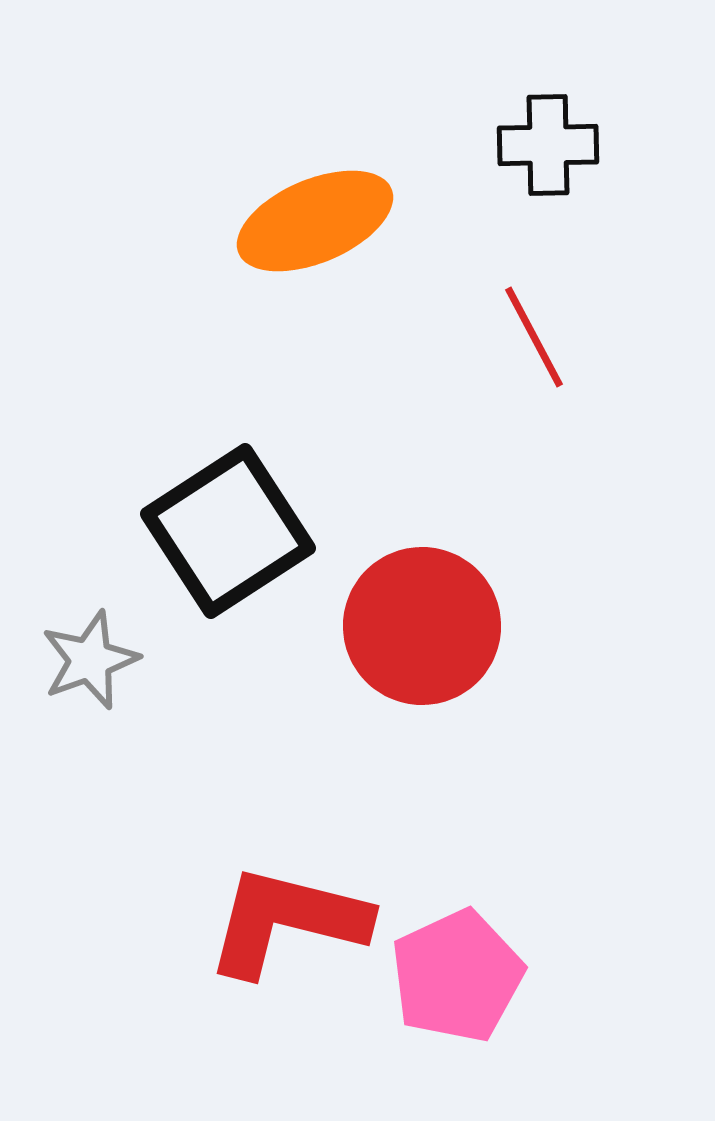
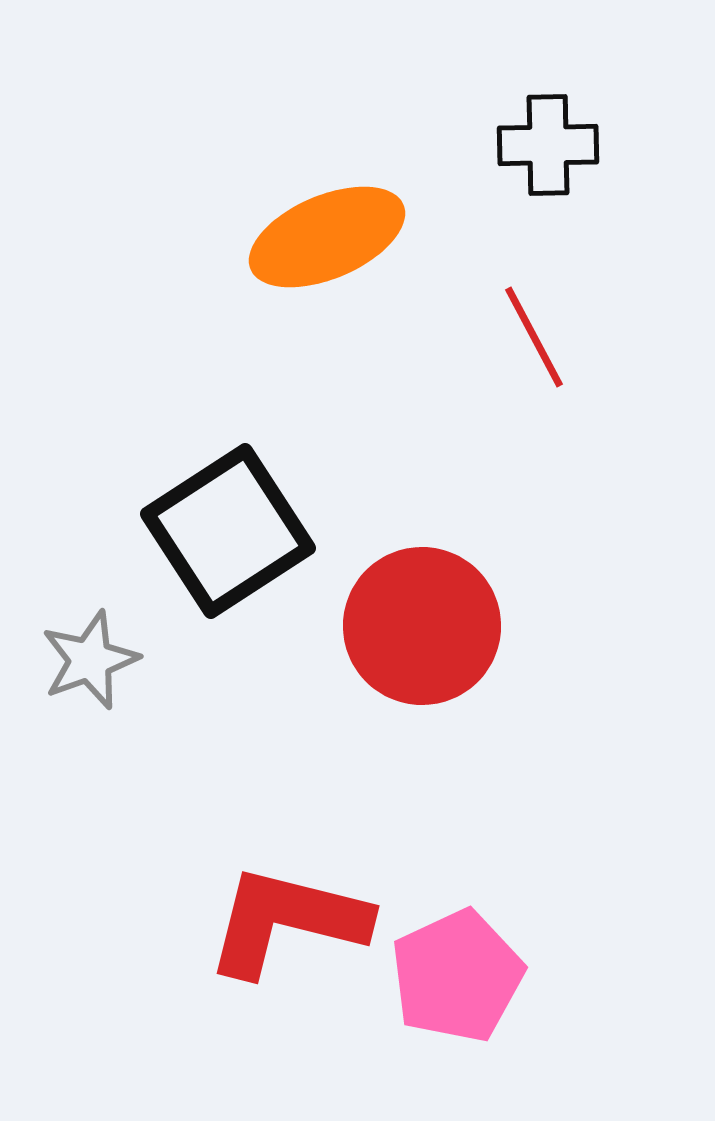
orange ellipse: moved 12 px right, 16 px down
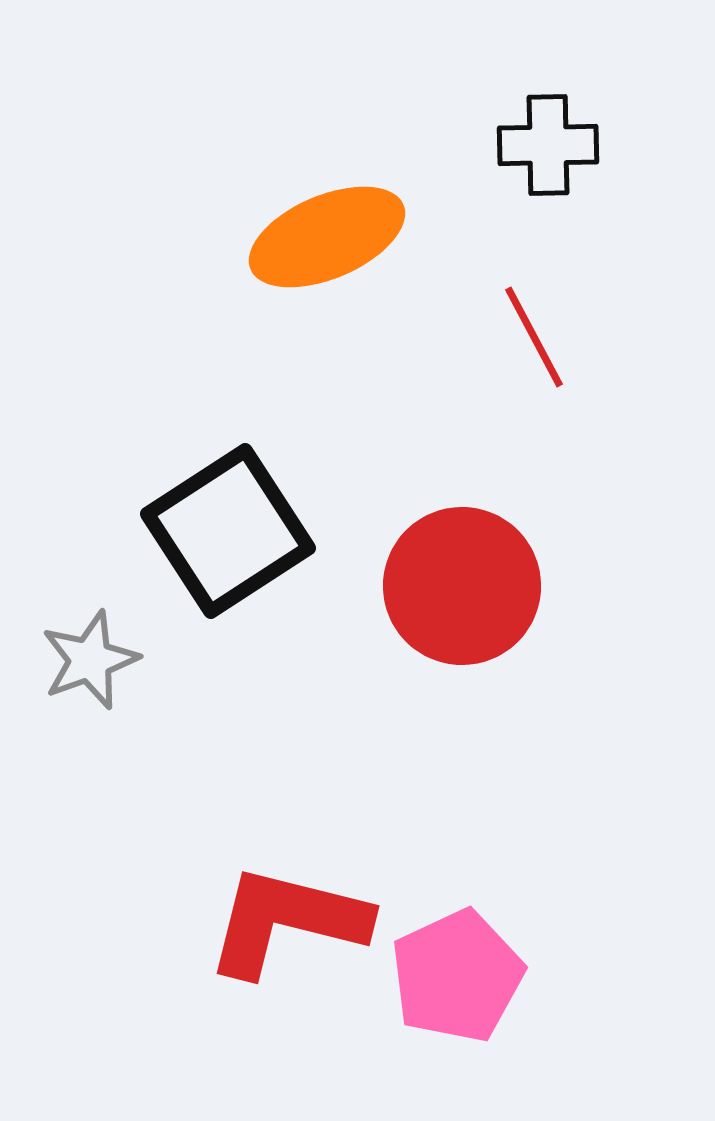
red circle: moved 40 px right, 40 px up
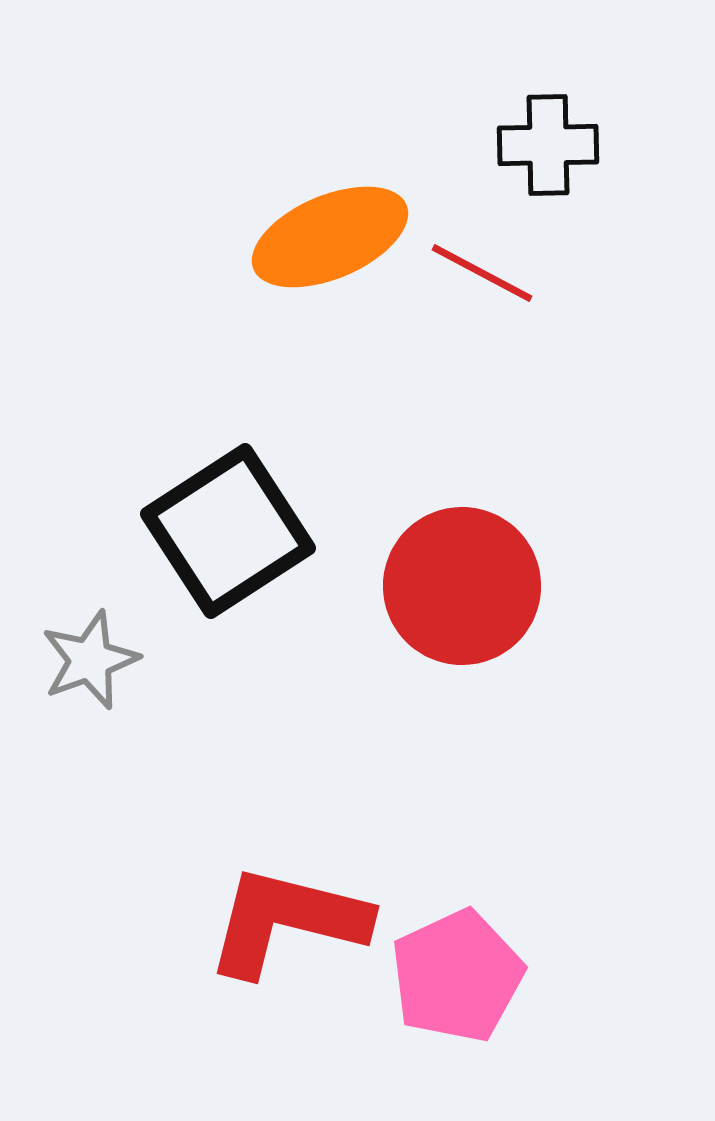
orange ellipse: moved 3 px right
red line: moved 52 px left, 64 px up; rotated 34 degrees counterclockwise
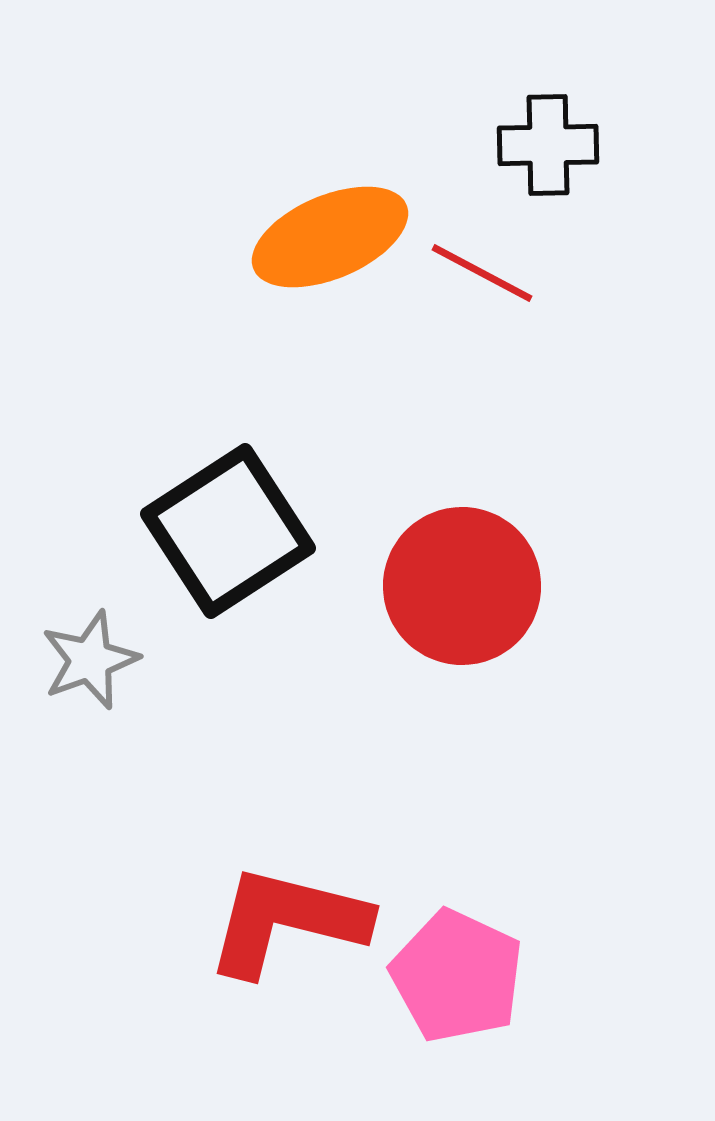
pink pentagon: rotated 22 degrees counterclockwise
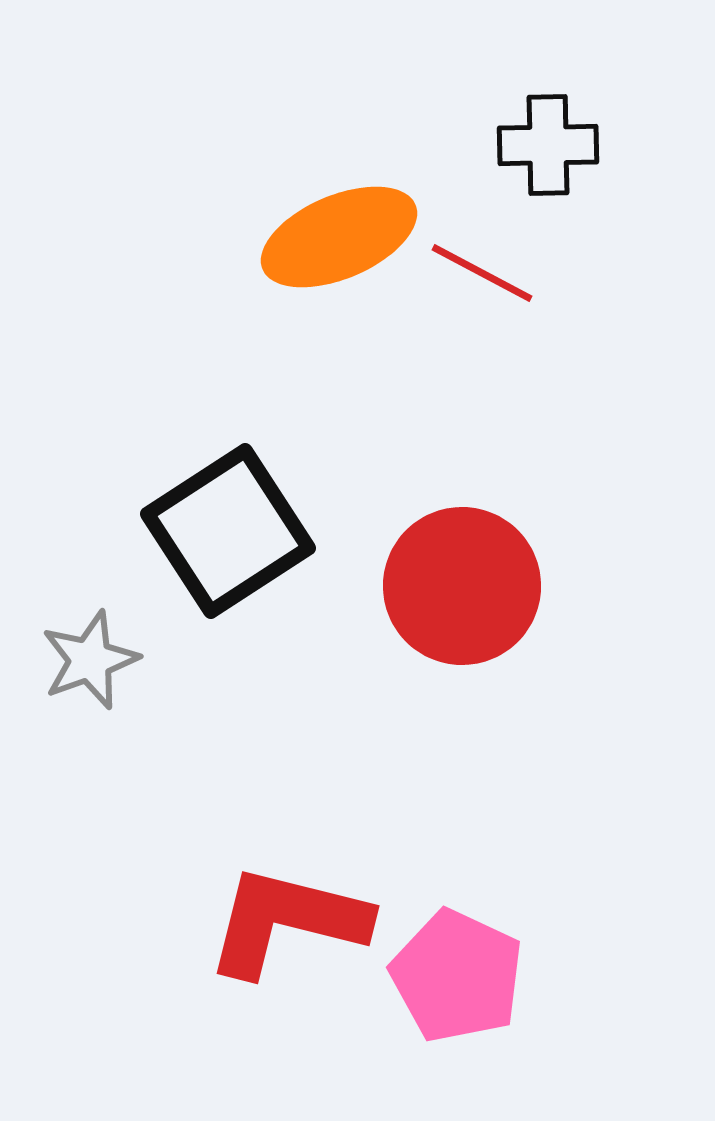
orange ellipse: moved 9 px right
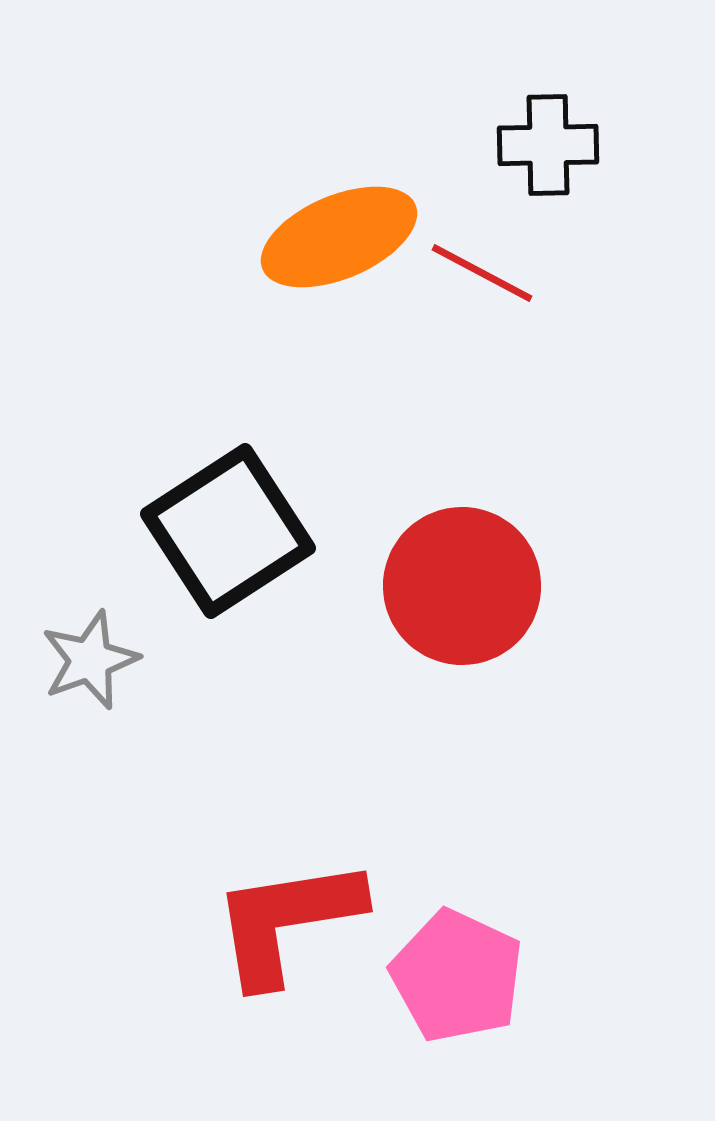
red L-shape: rotated 23 degrees counterclockwise
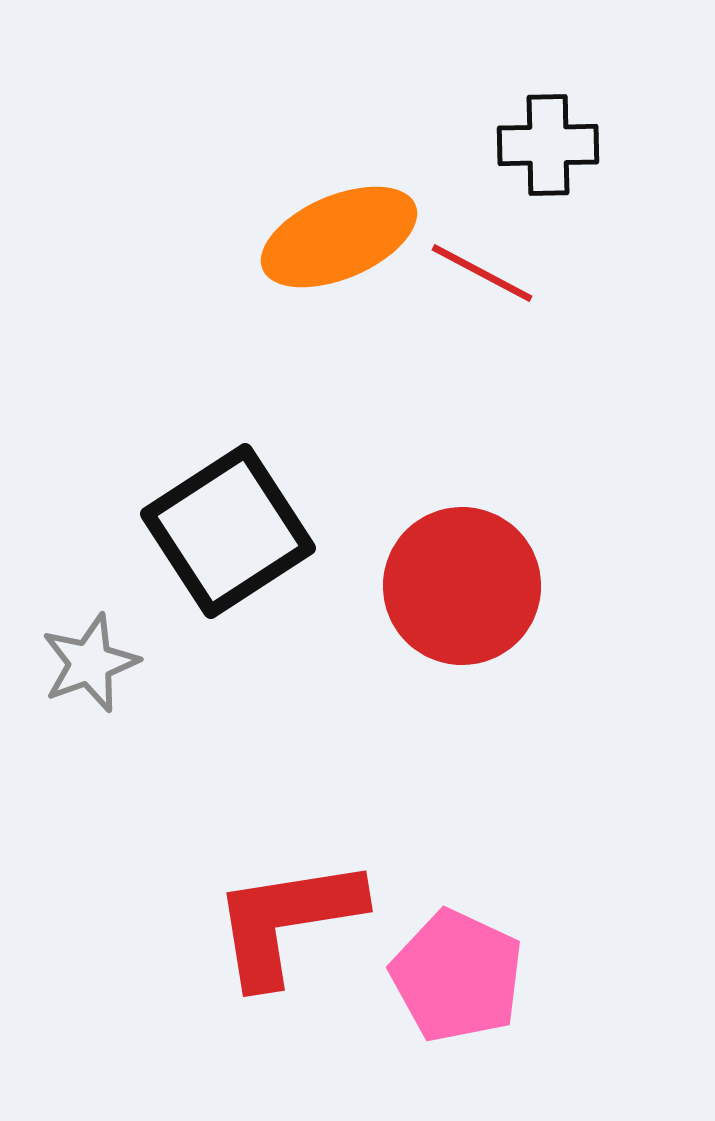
gray star: moved 3 px down
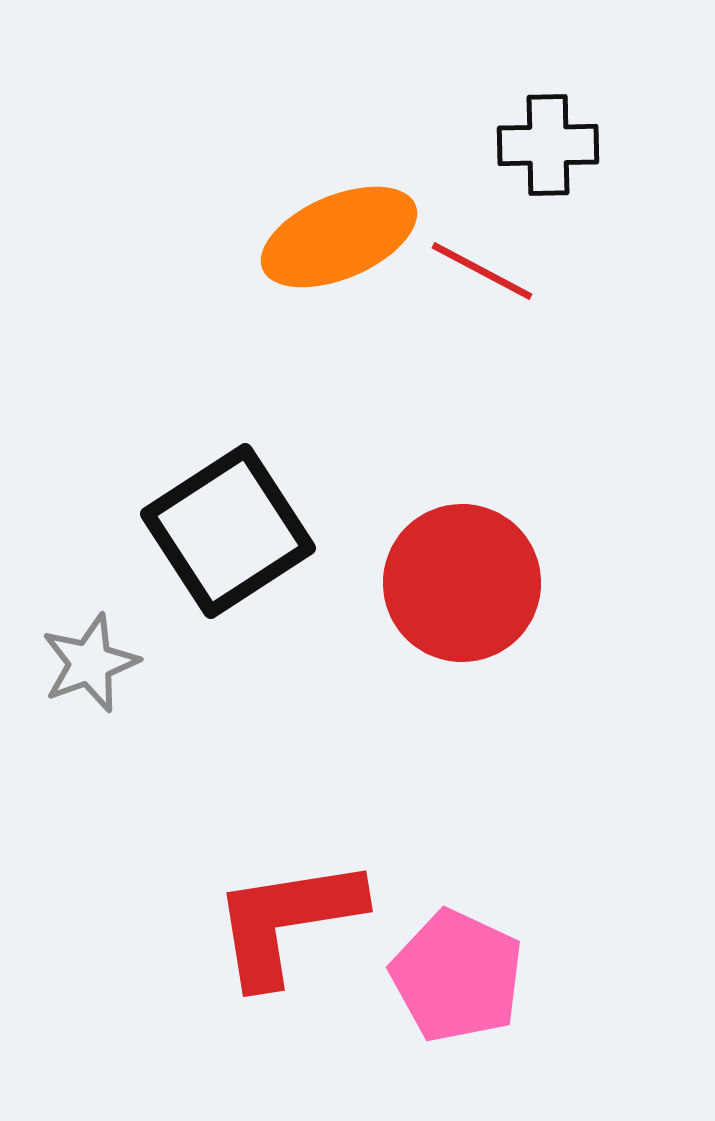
red line: moved 2 px up
red circle: moved 3 px up
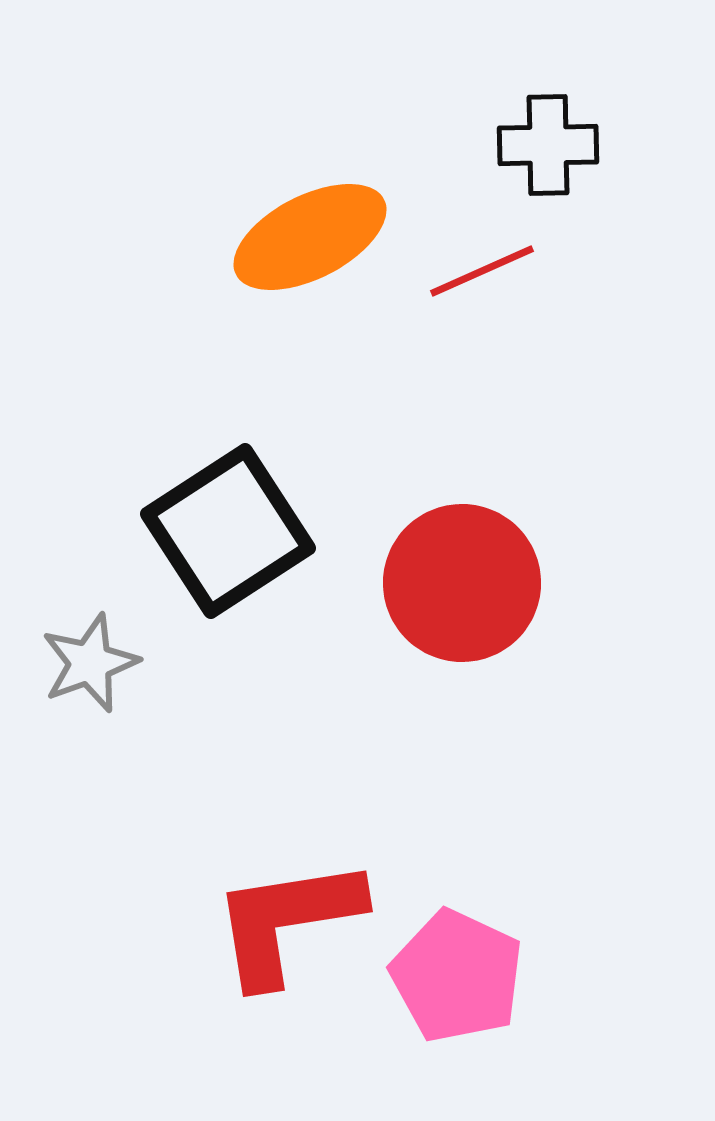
orange ellipse: moved 29 px left; rotated 4 degrees counterclockwise
red line: rotated 52 degrees counterclockwise
